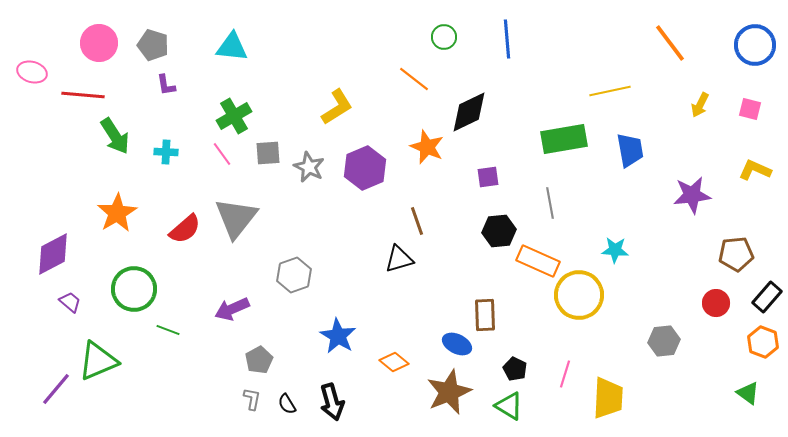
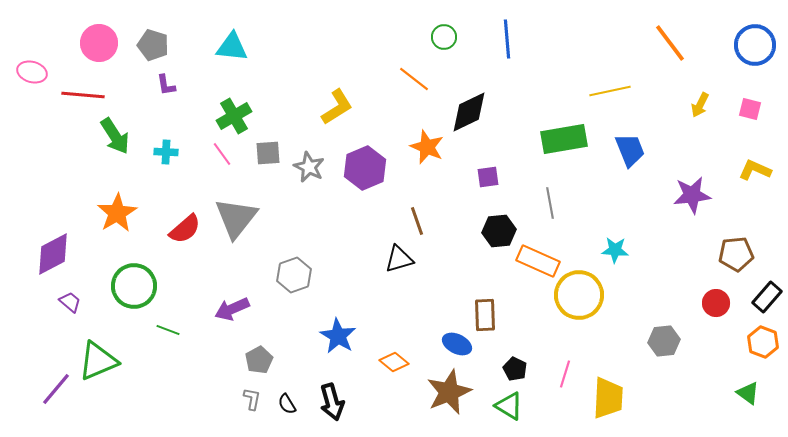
blue trapezoid at (630, 150): rotated 12 degrees counterclockwise
green circle at (134, 289): moved 3 px up
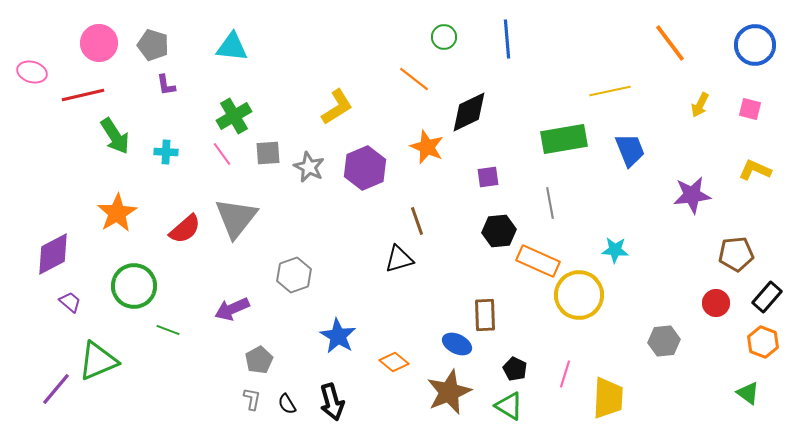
red line at (83, 95): rotated 18 degrees counterclockwise
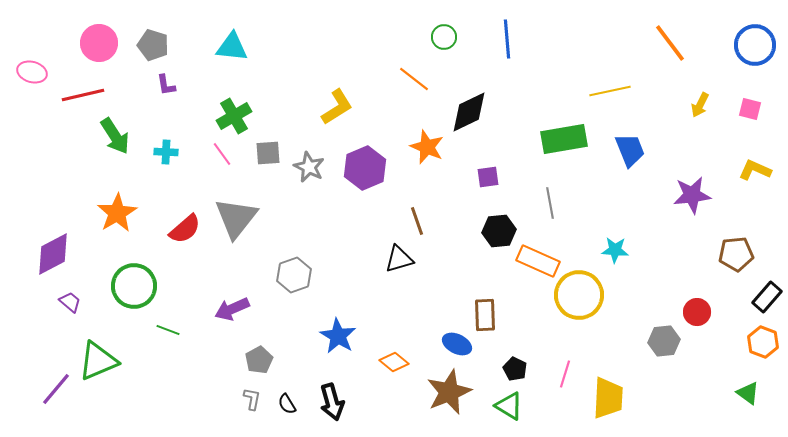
red circle at (716, 303): moved 19 px left, 9 px down
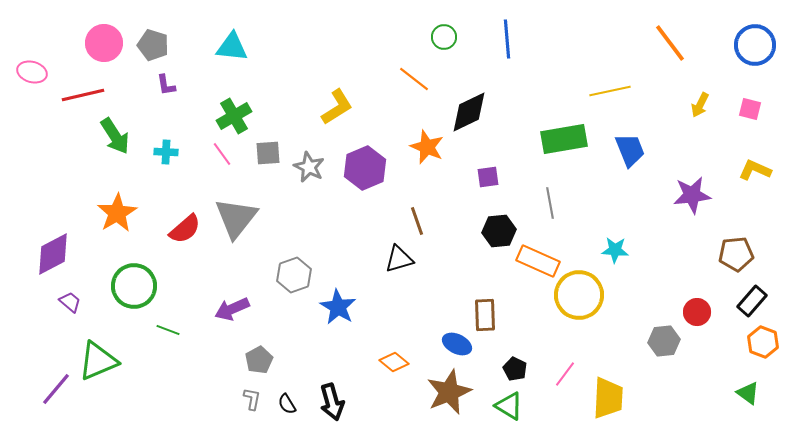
pink circle at (99, 43): moved 5 px right
black rectangle at (767, 297): moved 15 px left, 4 px down
blue star at (338, 336): moved 29 px up
pink line at (565, 374): rotated 20 degrees clockwise
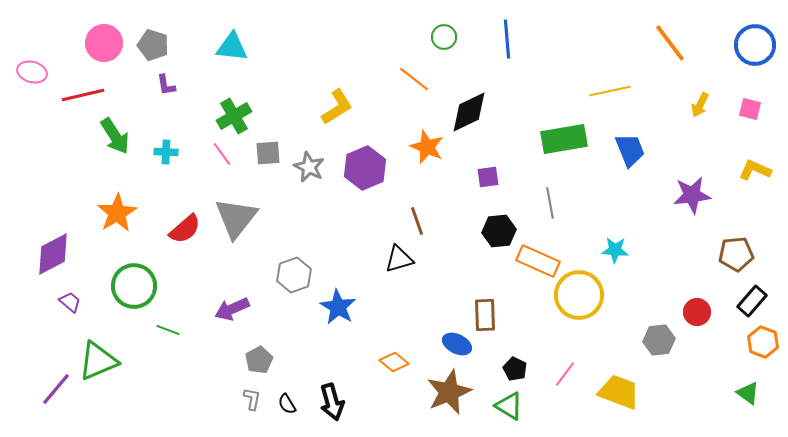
gray hexagon at (664, 341): moved 5 px left, 1 px up
yellow trapezoid at (608, 398): moved 11 px right, 6 px up; rotated 72 degrees counterclockwise
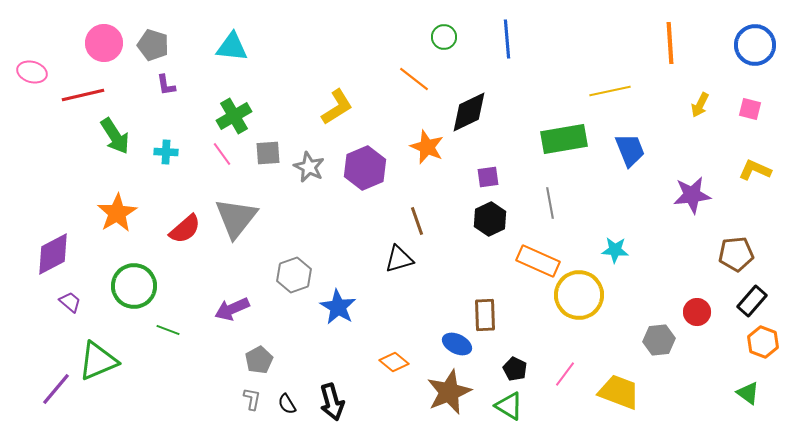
orange line at (670, 43): rotated 33 degrees clockwise
black hexagon at (499, 231): moved 9 px left, 12 px up; rotated 20 degrees counterclockwise
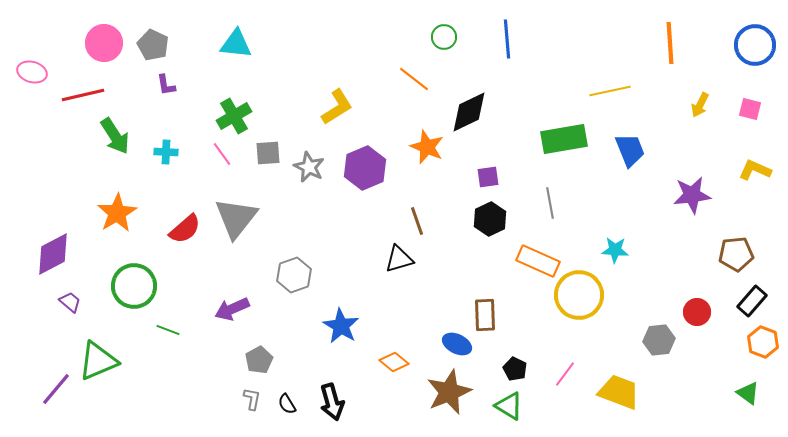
gray pentagon at (153, 45): rotated 8 degrees clockwise
cyan triangle at (232, 47): moved 4 px right, 3 px up
blue star at (338, 307): moved 3 px right, 19 px down
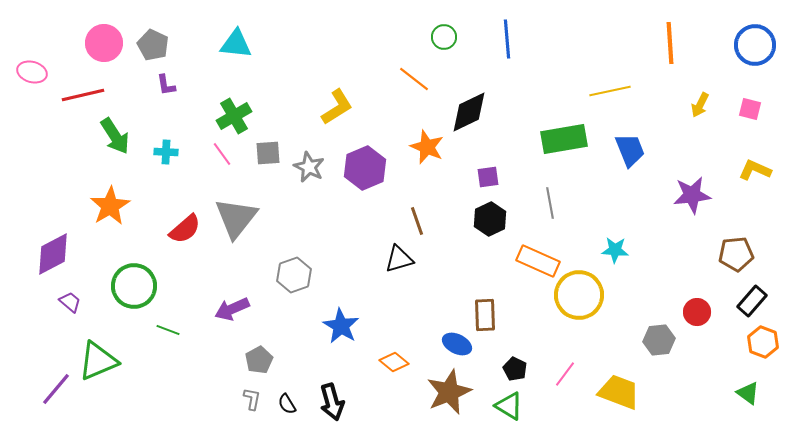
orange star at (117, 213): moved 7 px left, 7 px up
